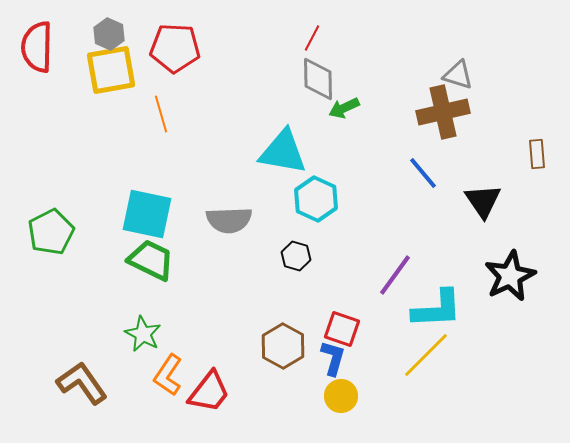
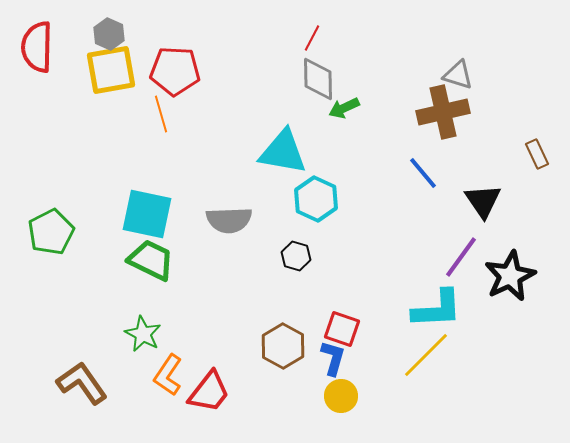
red pentagon: moved 23 px down
brown rectangle: rotated 20 degrees counterclockwise
purple line: moved 66 px right, 18 px up
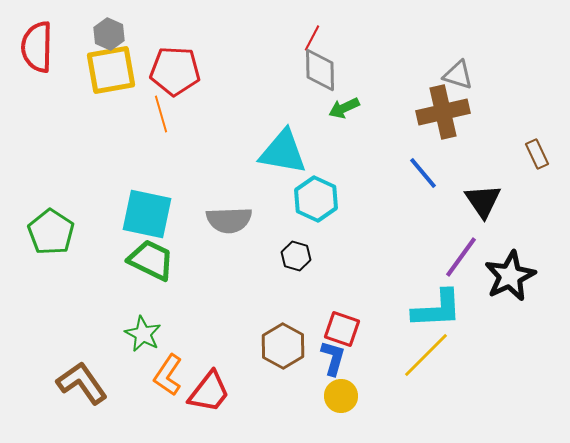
gray diamond: moved 2 px right, 9 px up
green pentagon: rotated 12 degrees counterclockwise
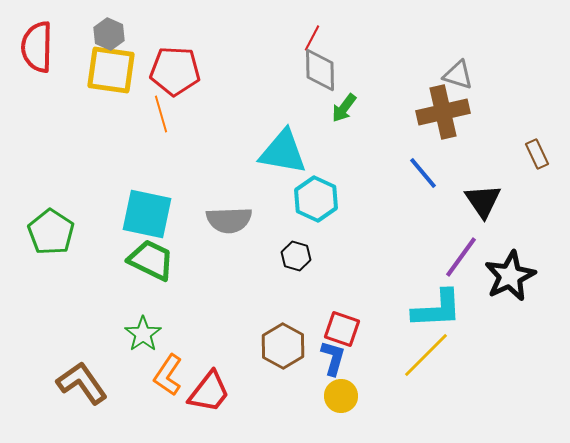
yellow square: rotated 18 degrees clockwise
green arrow: rotated 28 degrees counterclockwise
green star: rotated 9 degrees clockwise
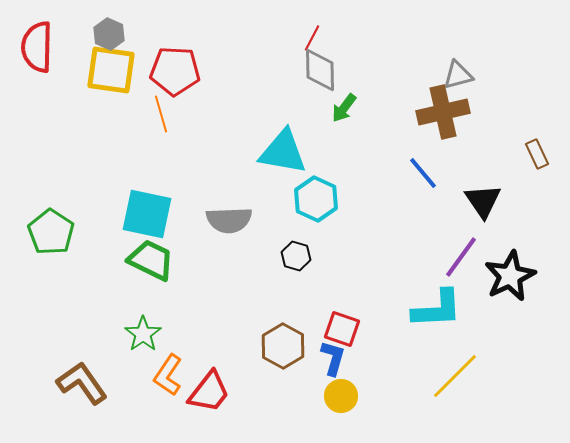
gray triangle: rotated 32 degrees counterclockwise
yellow line: moved 29 px right, 21 px down
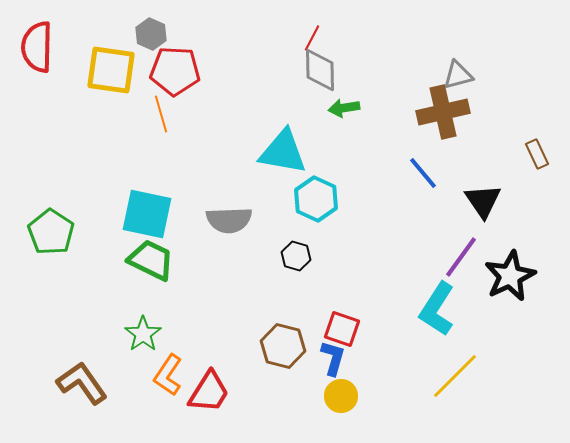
gray hexagon: moved 42 px right
green arrow: rotated 44 degrees clockwise
cyan L-shape: rotated 126 degrees clockwise
brown hexagon: rotated 15 degrees counterclockwise
red trapezoid: rotated 6 degrees counterclockwise
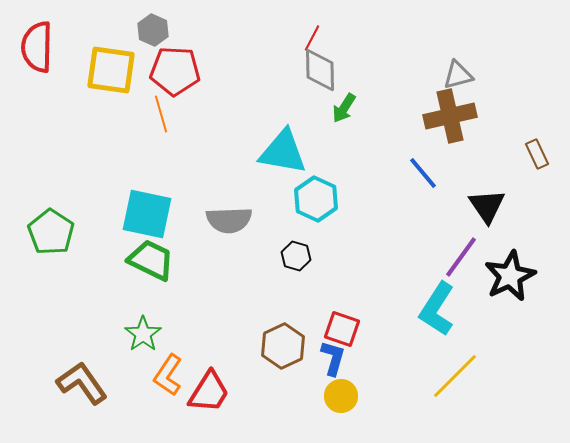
gray hexagon: moved 2 px right, 4 px up
green arrow: rotated 48 degrees counterclockwise
brown cross: moved 7 px right, 4 px down
black triangle: moved 4 px right, 5 px down
brown hexagon: rotated 21 degrees clockwise
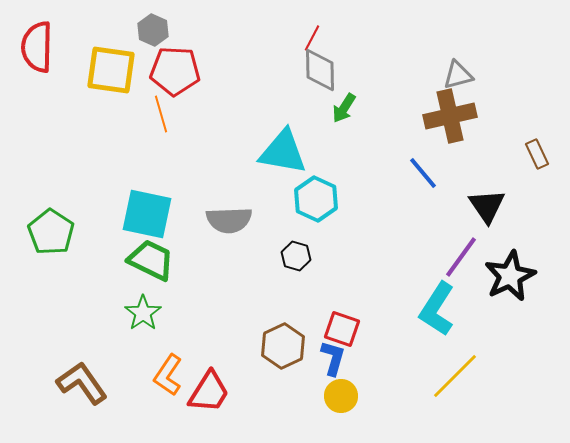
green star: moved 21 px up
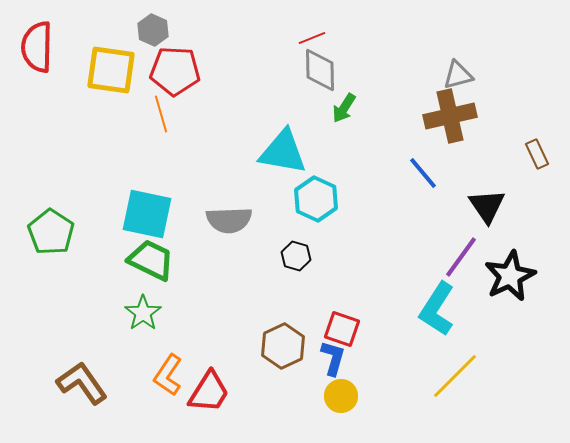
red line: rotated 40 degrees clockwise
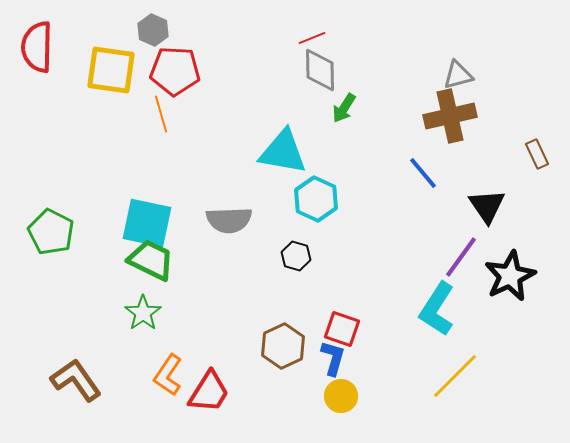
cyan square: moved 9 px down
green pentagon: rotated 6 degrees counterclockwise
brown L-shape: moved 6 px left, 3 px up
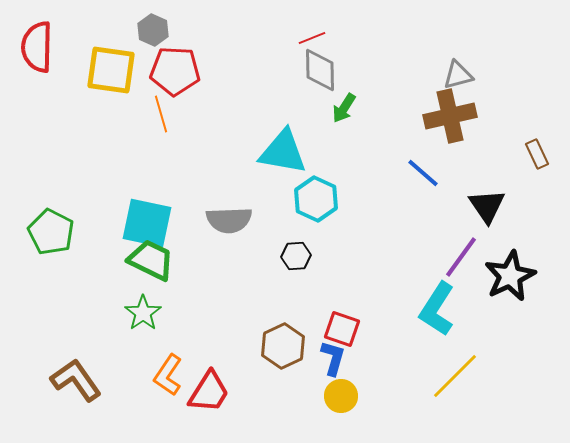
blue line: rotated 9 degrees counterclockwise
black hexagon: rotated 20 degrees counterclockwise
